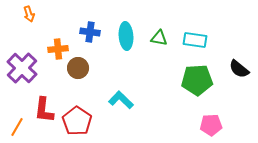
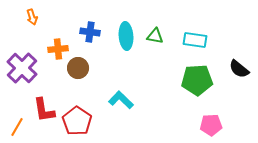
orange arrow: moved 3 px right, 3 px down
green triangle: moved 4 px left, 2 px up
red L-shape: rotated 16 degrees counterclockwise
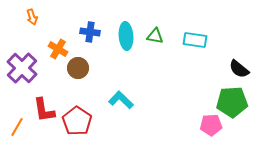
orange cross: rotated 36 degrees clockwise
green pentagon: moved 35 px right, 22 px down
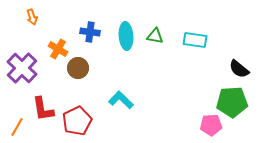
red L-shape: moved 1 px left, 1 px up
red pentagon: rotated 12 degrees clockwise
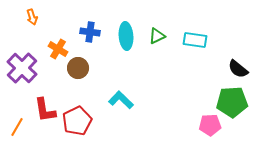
green triangle: moved 2 px right; rotated 36 degrees counterclockwise
black semicircle: moved 1 px left
red L-shape: moved 2 px right, 1 px down
pink pentagon: moved 1 px left
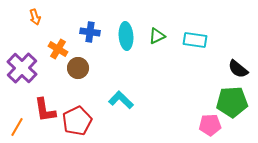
orange arrow: moved 3 px right
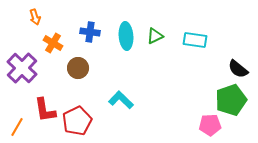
green triangle: moved 2 px left
orange cross: moved 5 px left, 6 px up
green pentagon: moved 1 px left, 2 px up; rotated 16 degrees counterclockwise
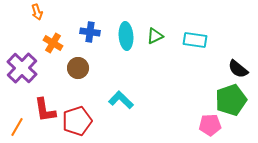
orange arrow: moved 2 px right, 5 px up
red pentagon: rotated 8 degrees clockwise
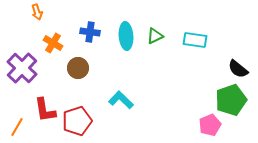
pink pentagon: rotated 20 degrees counterclockwise
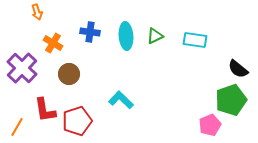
brown circle: moved 9 px left, 6 px down
